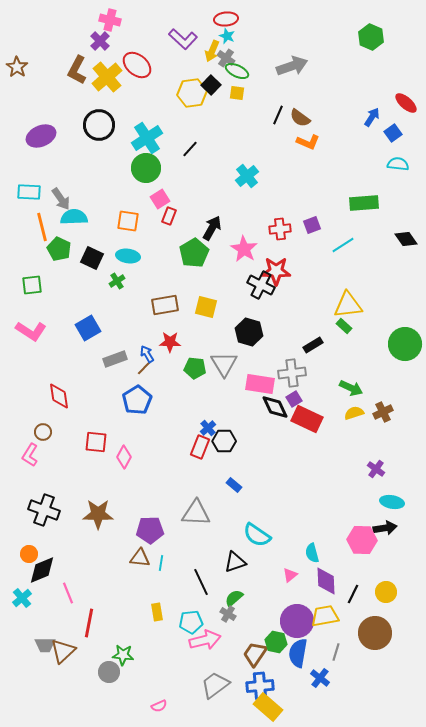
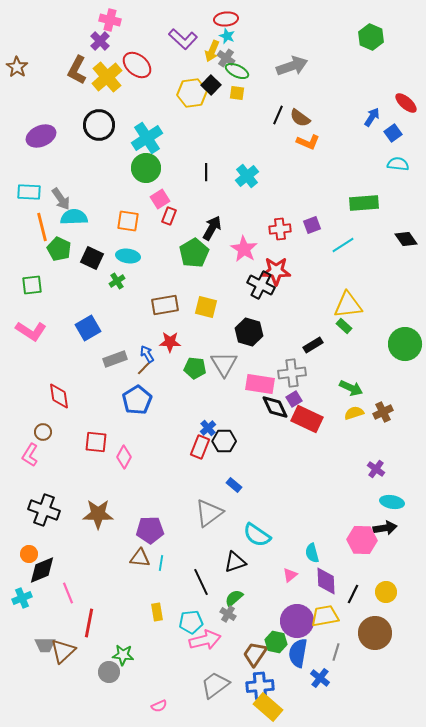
black line at (190, 149): moved 16 px right, 23 px down; rotated 42 degrees counterclockwise
gray triangle at (196, 513): moved 13 px right; rotated 40 degrees counterclockwise
cyan cross at (22, 598): rotated 18 degrees clockwise
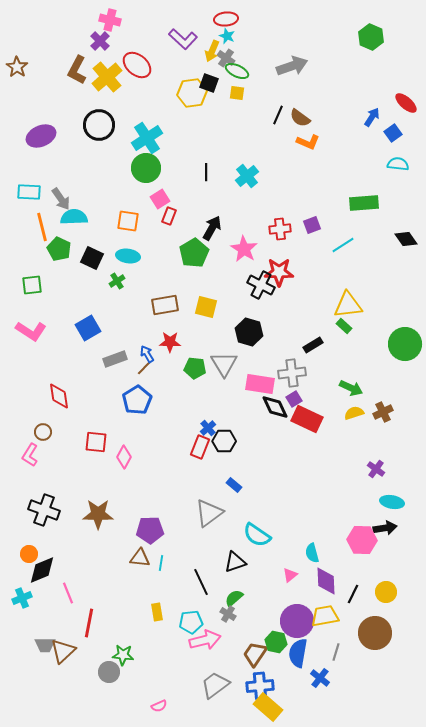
black square at (211, 85): moved 2 px left, 2 px up; rotated 24 degrees counterclockwise
red star at (276, 271): moved 3 px right, 1 px down
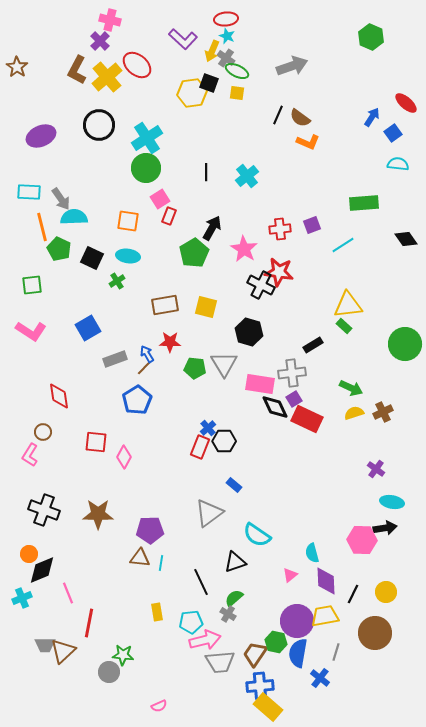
red star at (279, 272): rotated 8 degrees clockwise
gray trapezoid at (215, 685): moved 5 px right, 23 px up; rotated 148 degrees counterclockwise
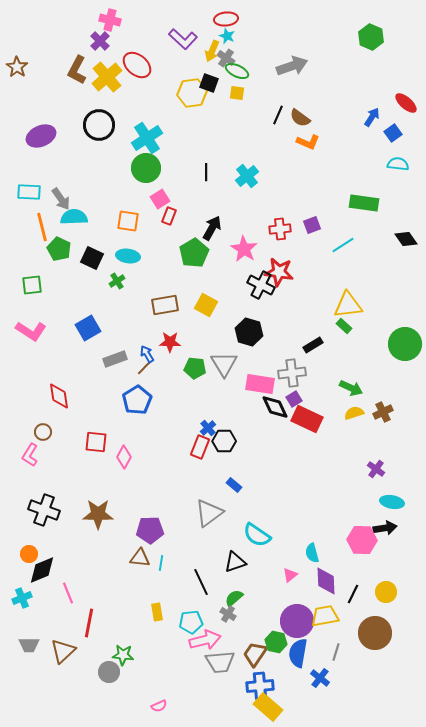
green rectangle at (364, 203): rotated 12 degrees clockwise
yellow square at (206, 307): moved 2 px up; rotated 15 degrees clockwise
gray trapezoid at (45, 645): moved 16 px left
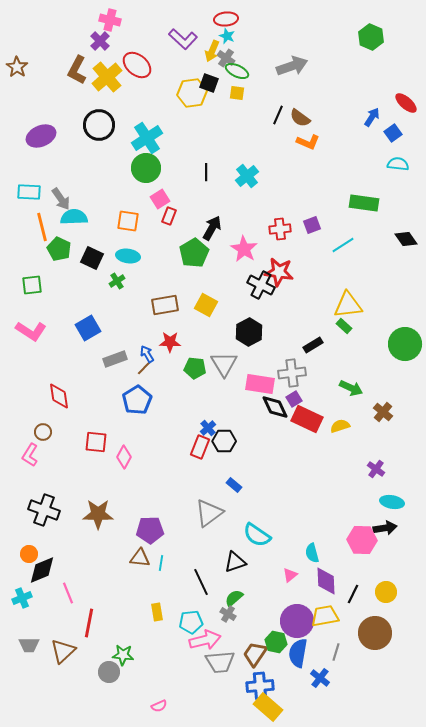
black hexagon at (249, 332): rotated 16 degrees clockwise
brown cross at (383, 412): rotated 24 degrees counterclockwise
yellow semicircle at (354, 413): moved 14 px left, 13 px down
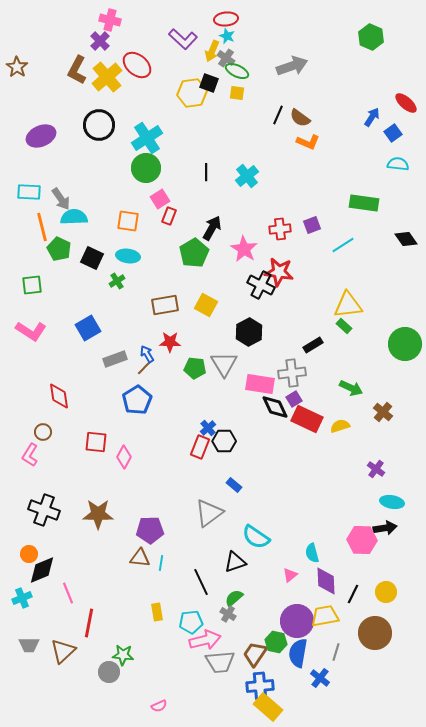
cyan semicircle at (257, 535): moved 1 px left, 2 px down
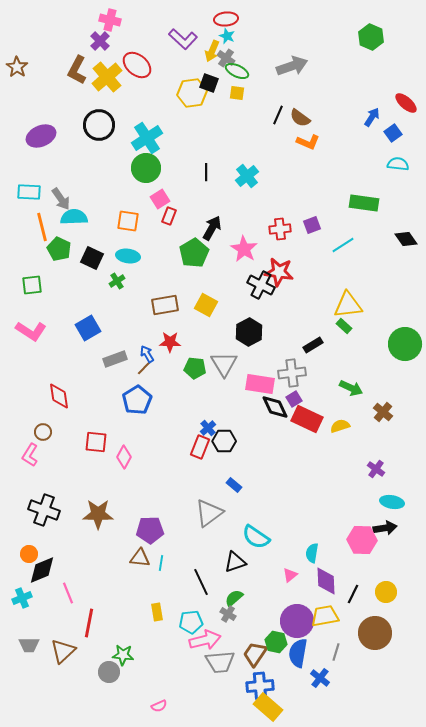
cyan semicircle at (312, 553): rotated 24 degrees clockwise
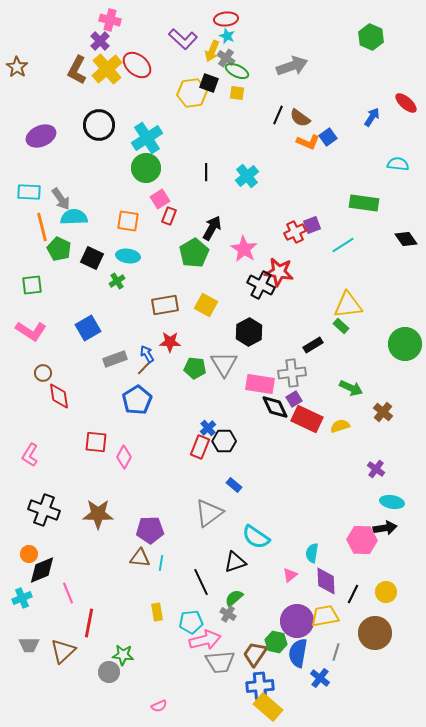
yellow cross at (107, 77): moved 8 px up
blue square at (393, 133): moved 65 px left, 4 px down
red cross at (280, 229): moved 15 px right, 3 px down; rotated 20 degrees counterclockwise
green rectangle at (344, 326): moved 3 px left
brown circle at (43, 432): moved 59 px up
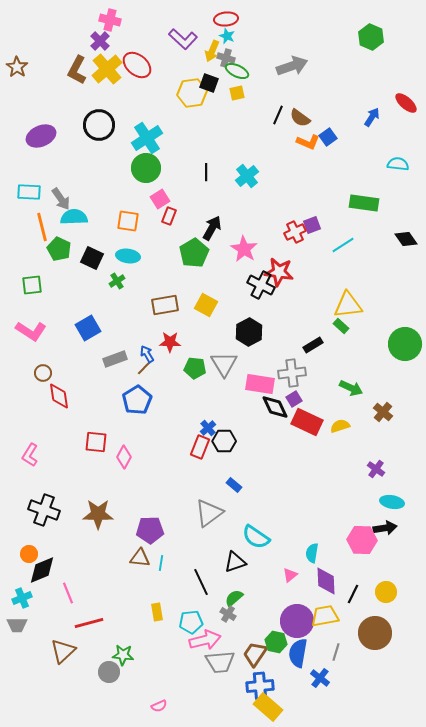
gray cross at (226, 58): rotated 18 degrees counterclockwise
yellow square at (237, 93): rotated 21 degrees counterclockwise
red rectangle at (307, 419): moved 3 px down
red line at (89, 623): rotated 64 degrees clockwise
gray trapezoid at (29, 645): moved 12 px left, 20 px up
